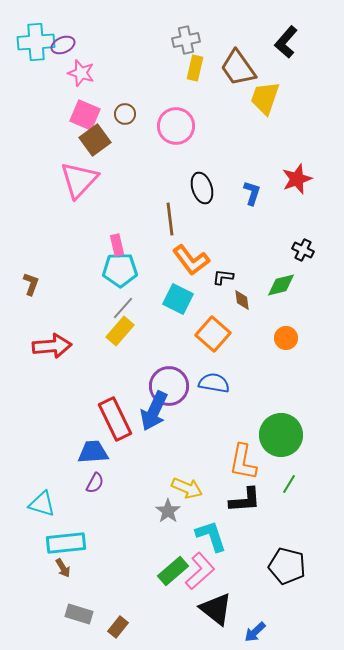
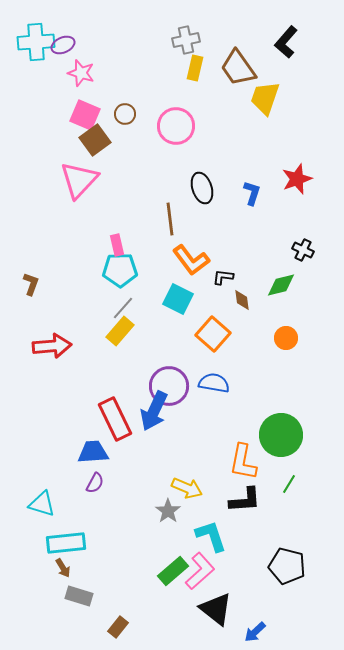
gray rectangle at (79, 614): moved 18 px up
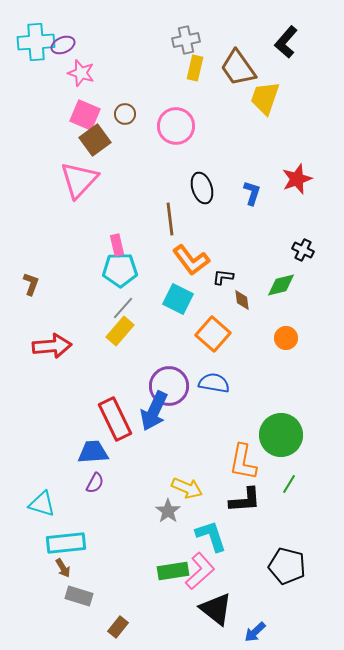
green rectangle at (173, 571): rotated 32 degrees clockwise
